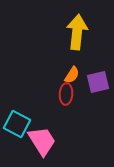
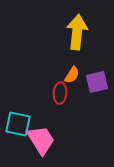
purple square: moved 1 px left
red ellipse: moved 6 px left, 1 px up
cyan square: moved 1 px right; rotated 16 degrees counterclockwise
pink trapezoid: moved 1 px left, 1 px up
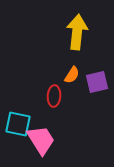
red ellipse: moved 6 px left, 3 px down
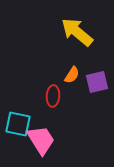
yellow arrow: rotated 56 degrees counterclockwise
red ellipse: moved 1 px left
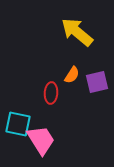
red ellipse: moved 2 px left, 3 px up
